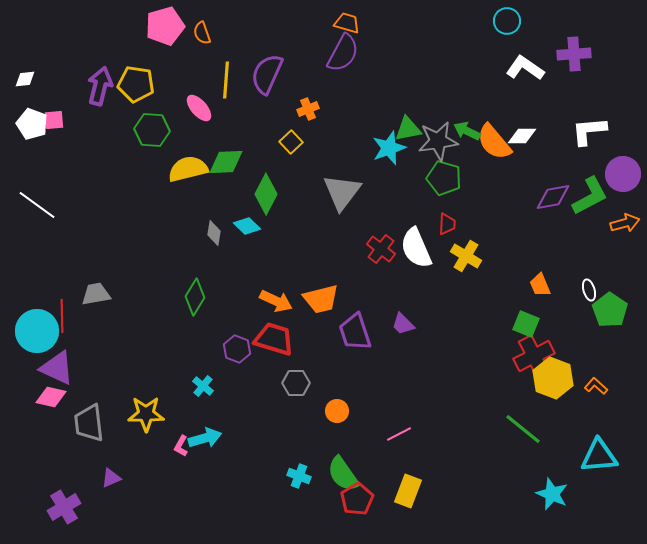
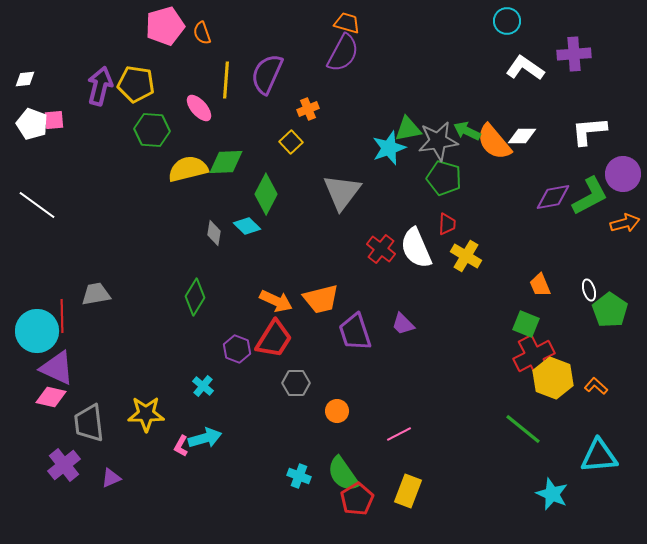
red trapezoid at (274, 339): rotated 105 degrees clockwise
purple cross at (64, 507): moved 42 px up; rotated 8 degrees counterclockwise
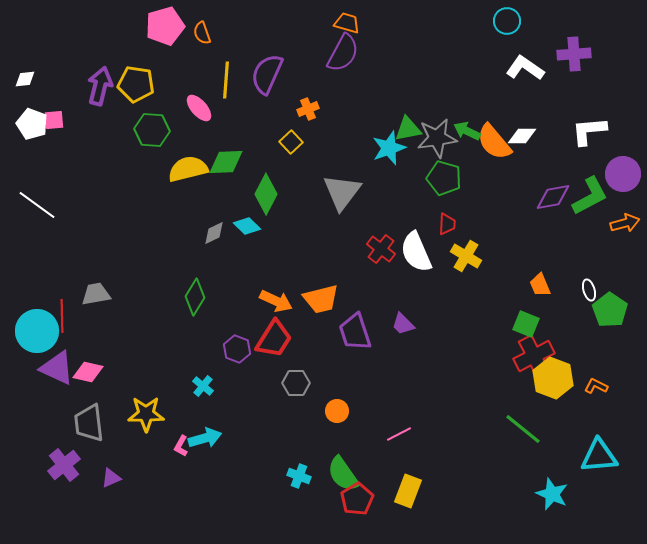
gray star at (438, 141): moved 1 px left, 3 px up
gray diamond at (214, 233): rotated 55 degrees clockwise
white semicircle at (416, 248): moved 4 px down
orange L-shape at (596, 386): rotated 15 degrees counterclockwise
pink diamond at (51, 397): moved 37 px right, 25 px up
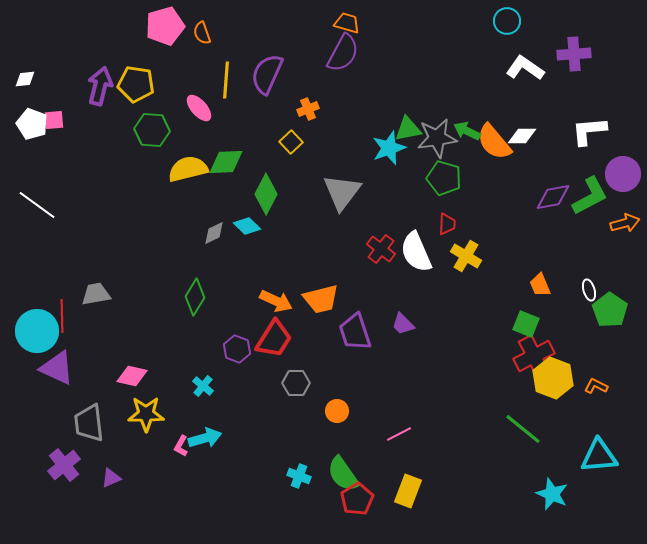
pink diamond at (88, 372): moved 44 px right, 4 px down
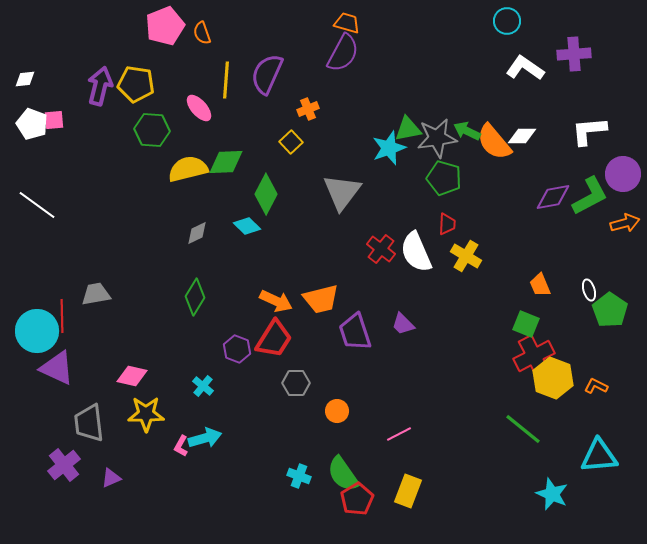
pink pentagon at (165, 26): rotated 6 degrees counterclockwise
gray diamond at (214, 233): moved 17 px left
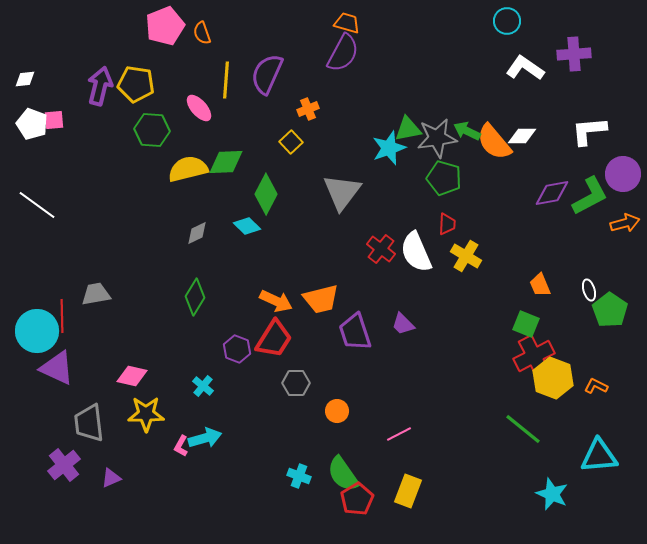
purple diamond at (553, 197): moved 1 px left, 4 px up
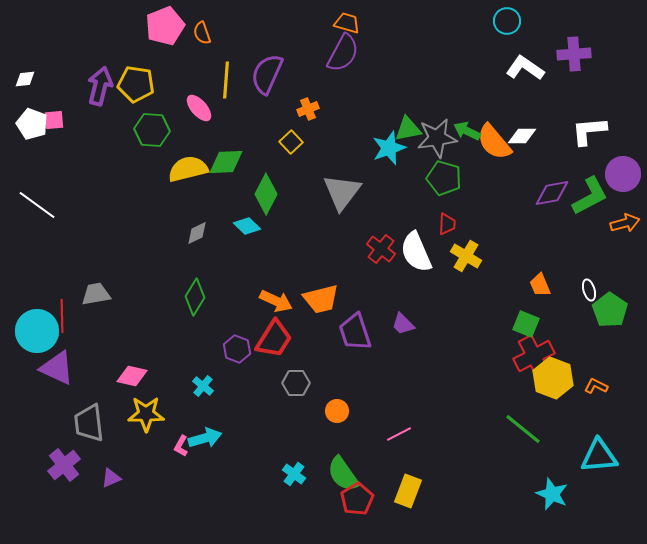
cyan cross at (299, 476): moved 5 px left, 2 px up; rotated 15 degrees clockwise
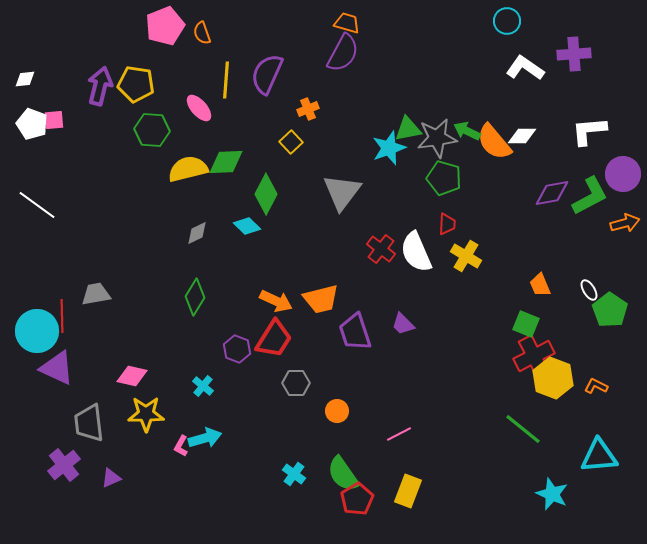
white ellipse at (589, 290): rotated 15 degrees counterclockwise
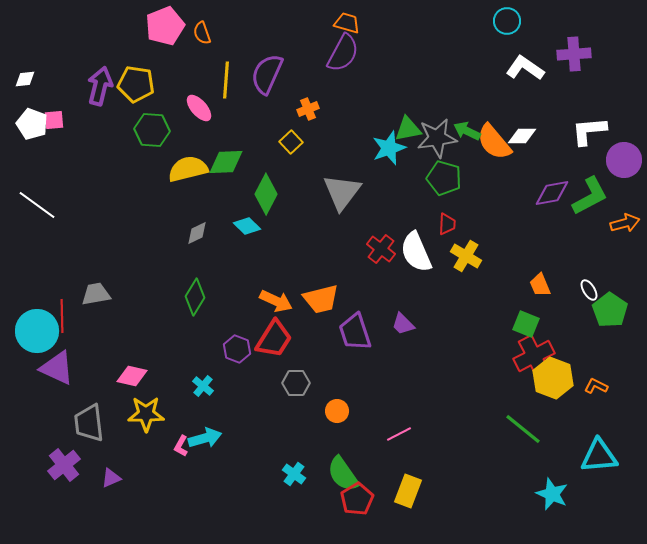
purple circle at (623, 174): moved 1 px right, 14 px up
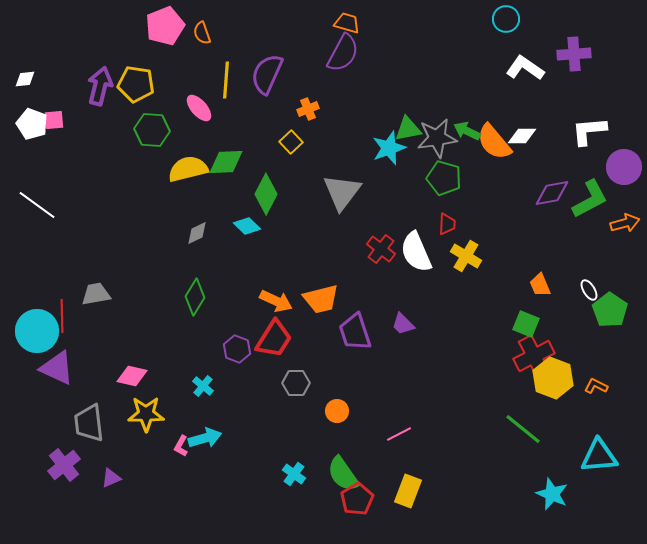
cyan circle at (507, 21): moved 1 px left, 2 px up
purple circle at (624, 160): moved 7 px down
green L-shape at (590, 196): moved 3 px down
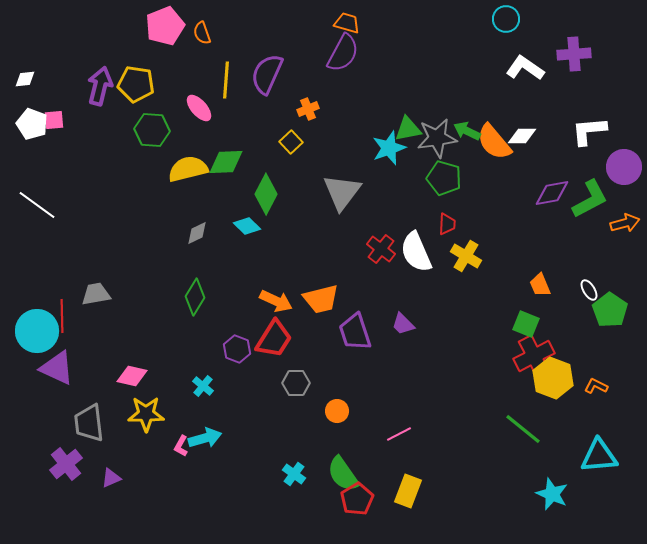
purple cross at (64, 465): moved 2 px right, 1 px up
